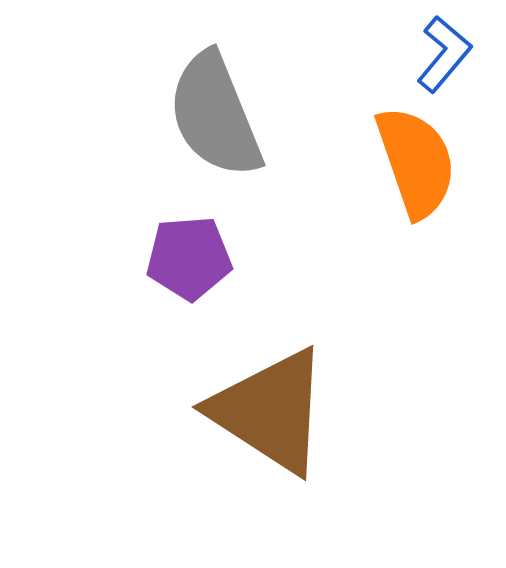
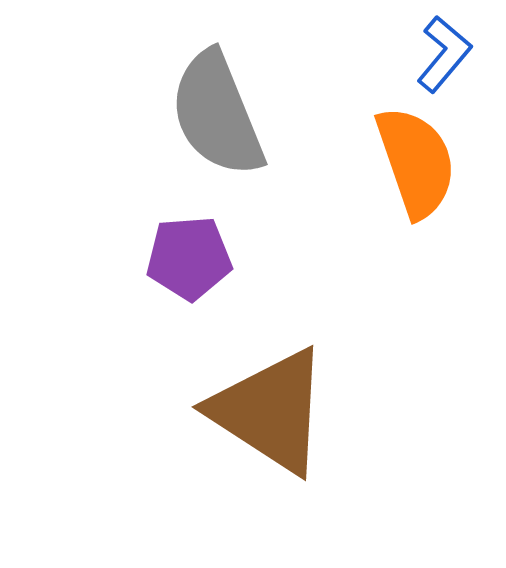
gray semicircle: moved 2 px right, 1 px up
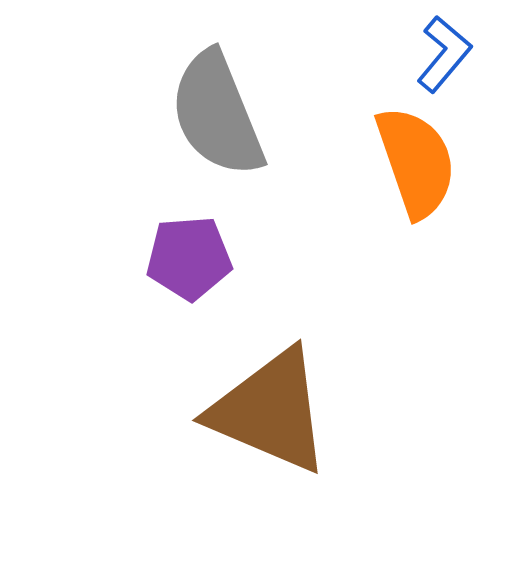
brown triangle: rotated 10 degrees counterclockwise
